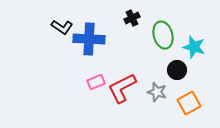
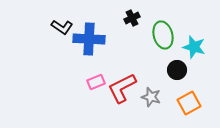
gray star: moved 6 px left, 5 px down
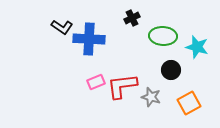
green ellipse: moved 1 px down; rotated 72 degrees counterclockwise
cyan star: moved 3 px right
black circle: moved 6 px left
red L-shape: moved 2 px up; rotated 20 degrees clockwise
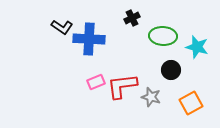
orange square: moved 2 px right
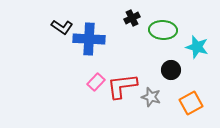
green ellipse: moved 6 px up
pink rectangle: rotated 24 degrees counterclockwise
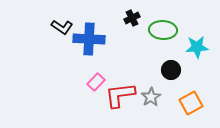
cyan star: rotated 20 degrees counterclockwise
red L-shape: moved 2 px left, 9 px down
gray star: rotated 24 degrees clockwise
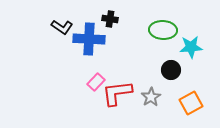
black cross: moved 22 px left, 1 px down; rotated 35 degrees clockwise
cyan star: moved 6 px left
red L-shape: moved 3 px left, 2 px up
